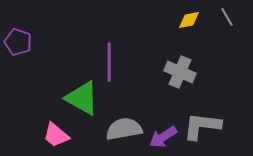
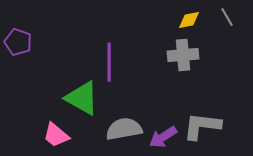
gray cross: moved 3 px right, 17 px up; rotated 28 degrees counterclockwise
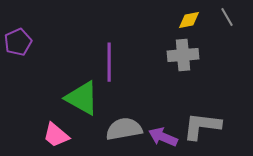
purple pentagon: rotated 28 degrees clockwise
purple arrow: rotated 56 degrees clockwise
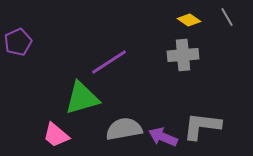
yellow diamond: rotated 45 degrees clockwise
purple line: rotated 57 degrees clockwise
green triangle: rotated 45 degrees counterclockwise
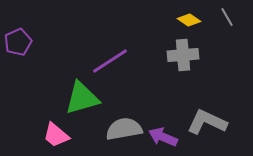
purple line: moved 1 px right, 1 px up
gray L-shape: moved 5 px right, 4 px up; rotated 18 degrees clockwise
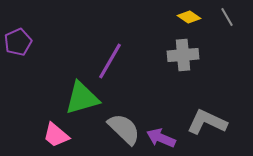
yellow diamond: moved 3 px up
purple line: rotated 27 degrees counterclockwise
gray semicircle: rotated 54 degrees clockwise
purple arrow: moved 2 px left, 1 px down
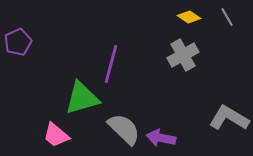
gray cross: rotated 24 degrees counterclockwise
purple line: moved 1 px right, 3 px down; rotated 15 degrees counterclockwise
gray L-shape: moved 22 px right, 4 px up; rotated 6 degrees clockwise
purple arrow: rotated 12 degrees counterclockwise
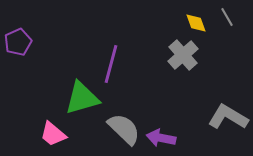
yellow diamond: moved 7 px right, 6 px down; rotated 35 degrees clockwise
gray cross: rotated 12 degrees counterclockwise
gray L-shape: moved 1 px left, 1 px up
pink trapezoid: moved 3 px left, 1 px up
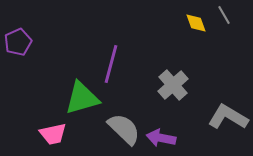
gray line: moved 3 px left, 2 px up
gray cross: moved 10 px left, 30 px down
pink trapezoid: rotated 52 degrees counterclockwise
